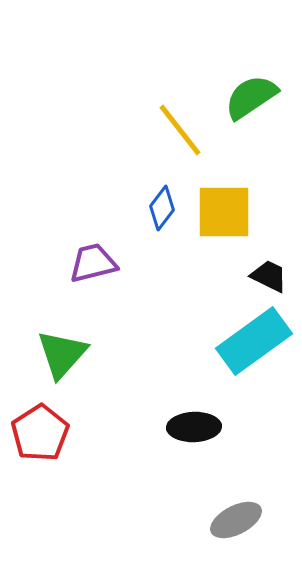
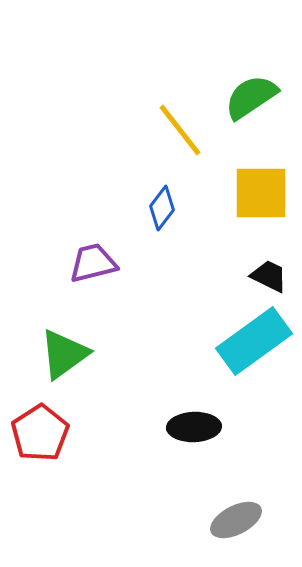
yellow square: moved 37 px right, 19 px up
green triangle: moved 2 px right; rotated 12 degrees clockwise
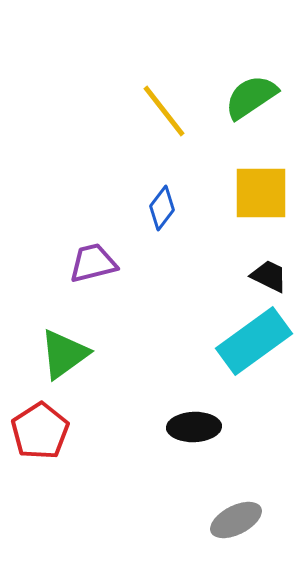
yellow line: moved 16 px left, 19 px up
red pentagon: moved 2 px up
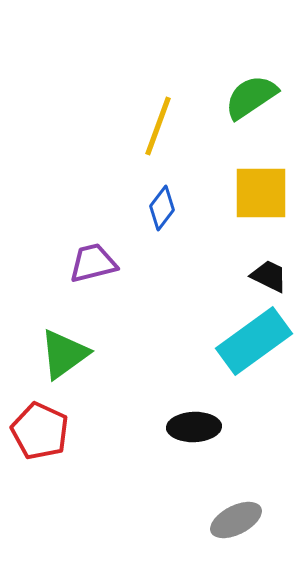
yellow line: moved 6 px left, 15 px down; rotated 58 degrees clockwise
red pentagon: rotated 14 degrees counterclockwise
